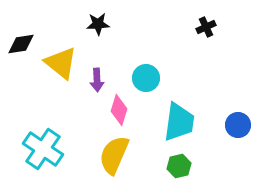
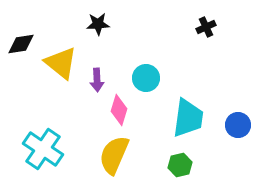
cyan trapezoid: moved 9 px right, 4 px up
green hexagon: moved 1 px right, 1 px up
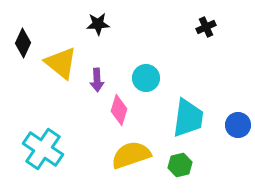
black diamond: moved 2 px right, 1 px up; rotated 56 degrees counterclockwise
yellow semicircle: moved 17 px right; rotated 48 degrees clockwise
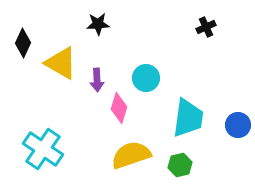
yellow triangle: rotated 9 degrees counterclockwise
pink diamond: moved 2 px up
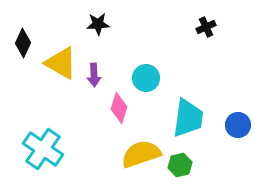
purple arrow: moved 3 px left, 5 px up
yellow semicircle: moved 10 px right, 1 px up
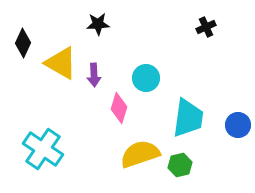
yellow semicircle: moved 1 px left
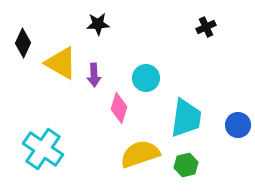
cyan trapezoid: moved 2 px left
green hexagon: moved 6 px right
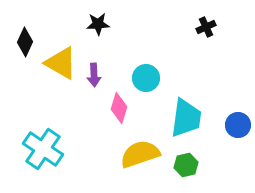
black diamond: moved 2 px right, 1 px up
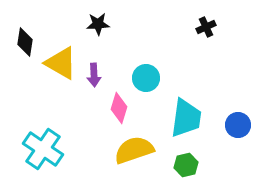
black diamond: rotated 16 degrees counterclockwise
yellow semicircle: moved 6 px left, 4 px up
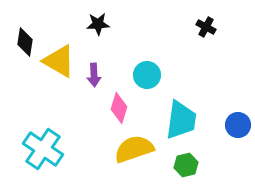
black cross: rotated 36 degrees counterclockwise
yellow triangle: moved 2 px left, 2 px up
cyan circle: moved 1 px right, 3 px up
cyan trapezoid: moved 5 px left, 2 px down
yellow semicircle: moved 1 px up
